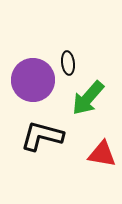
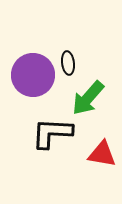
purple circle: moved 5 px up
black L-shape: moved 10 px right, 3 px up; rotated 12 degrees counterclockwise
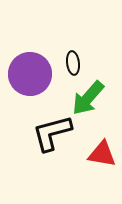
black ellipse: moved 5 px right
purple circle: moved 3 px left, 1 px up
black L-shape: rotated 18 degrees counterclockwise
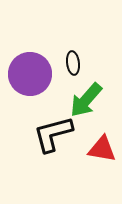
green arrow: moved 2 px left, 2 px down
black L-shape: moved 1 px right, 1 px down
red triangle: moved 5 px up
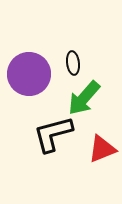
purple circle: moved 1 px left
green arrow: moved 2 px left, 2 px up
red triangle: rotated 32 degrees counterclockwise
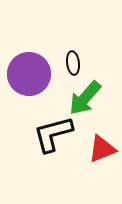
green arrow: moved 1 px right
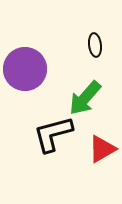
black ellipse: moved 22 px right, 18 px up
purple circle: moved 4 px left, 5 px up
red triangle: rotated 8 degrees counterclockwise
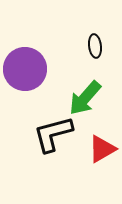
black ellipse: moved 1 px down
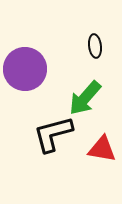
red triangle: rotated 40 degrees clockwise
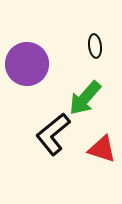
purple circle: moved 2 px right, 5 px up
black L-shape: rotated 24 degrees counterclockwise
red triangle: rotated 8 degrees clockwise
